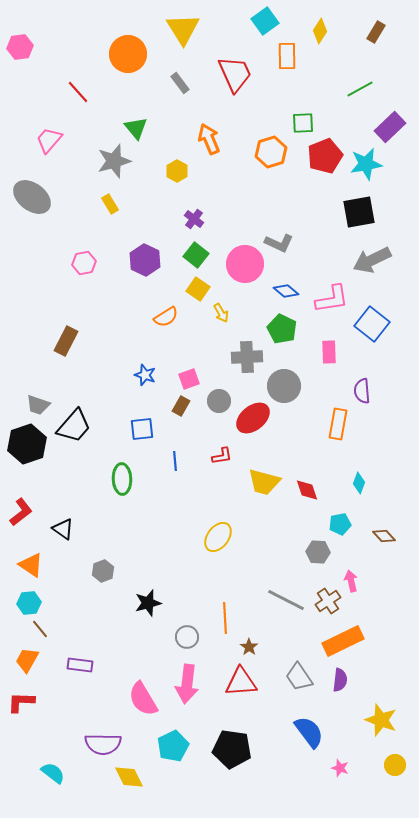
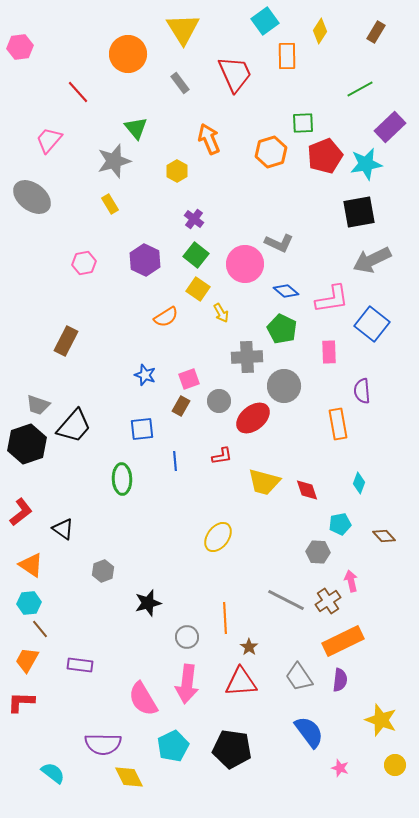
orange rectangle at (338, 424): rotated 20 degrees counterclockwise
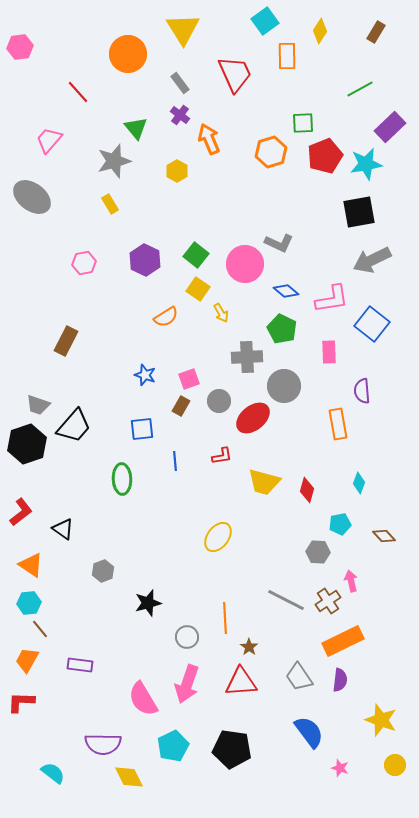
purple cross at (194, 219): moved 14 px left, 104 px up
red diamond at (307, 490): rotated 35 degrees clockwise
pink arrow at (187, 684): rotated 12 degrees clockwise
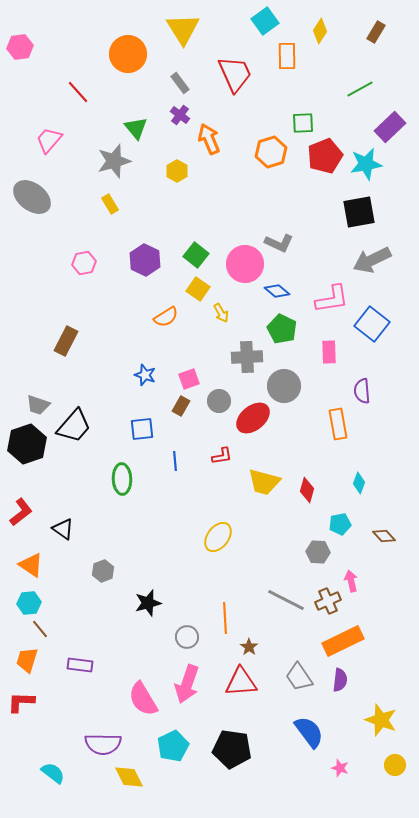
blue diamond at (286, 291): moved 9 px left
brown cross at (328, 601): rotated 10 degrees clockwise
orange trapezoid at (27, 660): rotated 12 degrees counterclockwise
